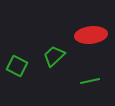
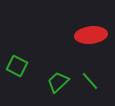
green trapezoid: moved 4 px right, 26 px down
green line: rotated 60 degrees clockwise
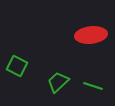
green line: moved 3 px right, 5 px down; rotated 30 degrees counterclockwise
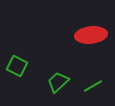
green line: rotated 48 degrees counterclockwise
